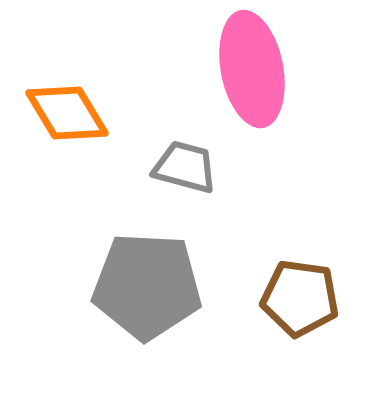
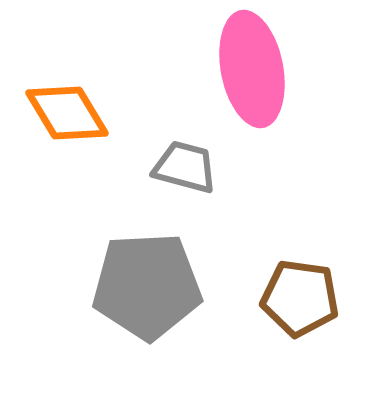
gray pentagon: rotated 6 degrees counterclockwise
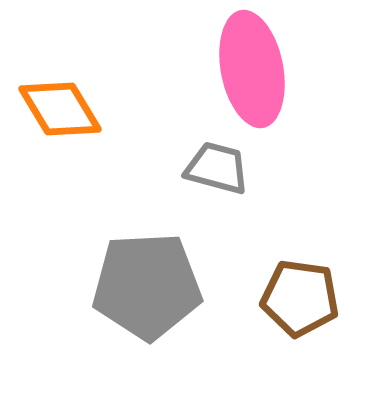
orange diamond: moved 7 px left, 4 px up
gray trapezoid: moved 32 px right, 1 px down
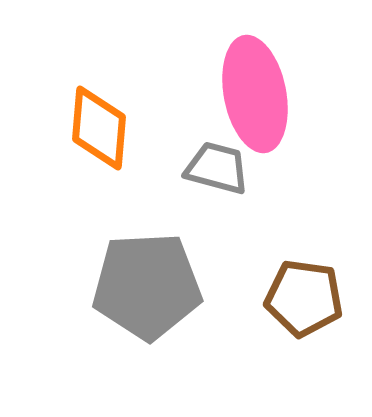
pink ellipse: moved 3 px right, 25 px down
orange diamond: moved 39 px right, 19 px down; rotated 36 degrees clockwise
brown pentagon: moved 4 px right
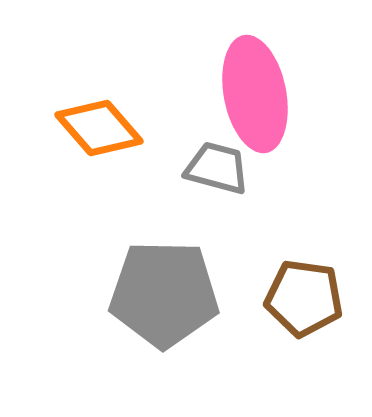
orange diamond: rotated 46 degrees counterclockwise
gray pentagon: moved 17 px right, 8 px down; rotated 4 degrees clockwise
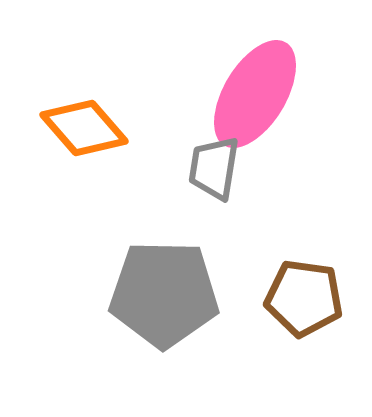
pink ellipse: rotated 42 degrees clockwise
orange diamond: moved 15 px left
gray trapezoid: moved 3 px left; rotated 96 degrees counterclockwise
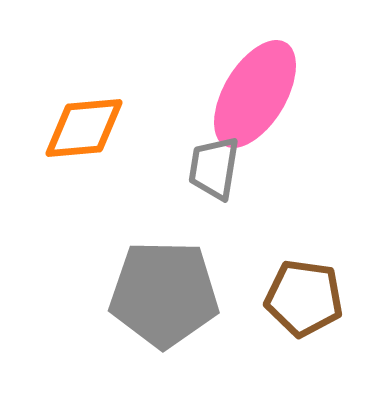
orange diamond: rotated 54 degrees counterclockwise
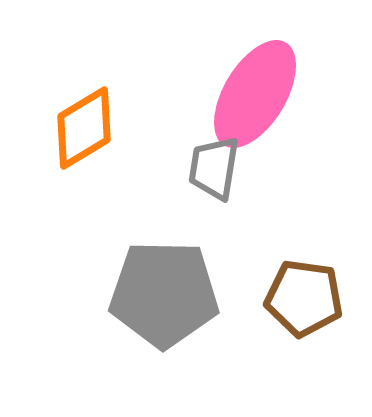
orange diamond: rotated 26 degrees counterclockwise
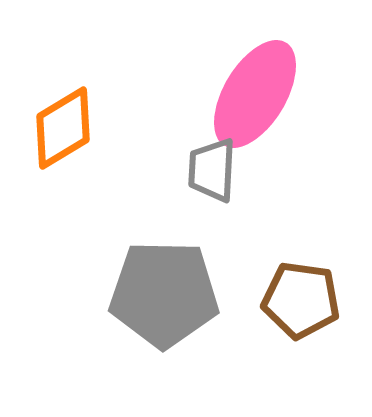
orange diamond: moved 21 px left
gray trapezoid: moved 2 px left, 2 px down; rotated 6 degrees counterclockwise
brown pentagon: moved 3 px left, 2 px down
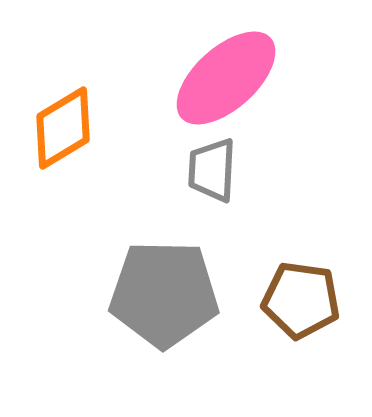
pink ellipse: moved 29 px left, 16 px up; rotated 17 degrees clockwise
